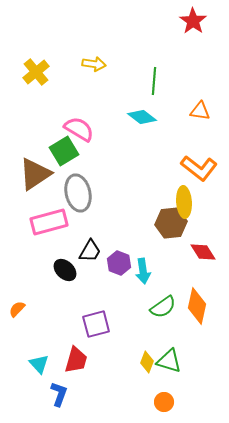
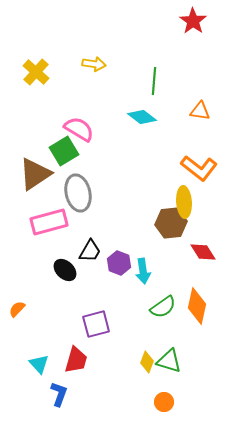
yellow cross: rotated 8 degrees counterclockwise
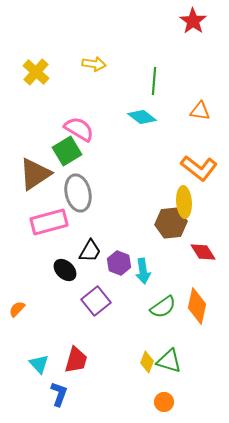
green square: moved 3 px right
purple square: moved 23 px up; rotated 24 degrees counterclockwise
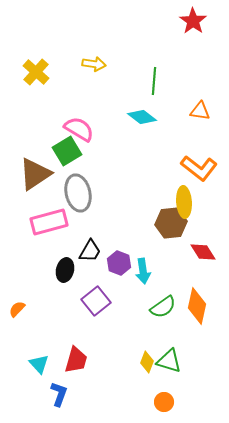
black ellipse: rotated 60 degrees clockwise
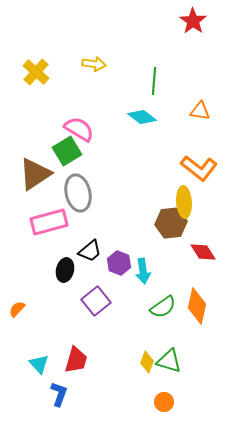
black trapezoid: rotated 20 degrees clockwise
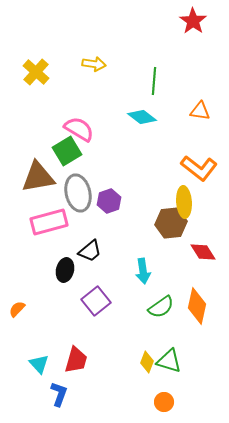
brown triangle: moved 3 px right, 3 px down; rotated 24 degrees clockwise
purple hexagon: moved 10 px left, 62 px up; rotated 20 degrees clockwise
green semicircle: moved 2 px left
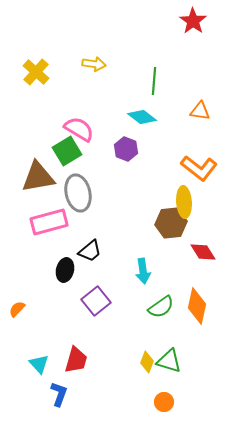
purple hexagon: moved 17 px right, 52 px up; rotated 20 degrees counterclockwise
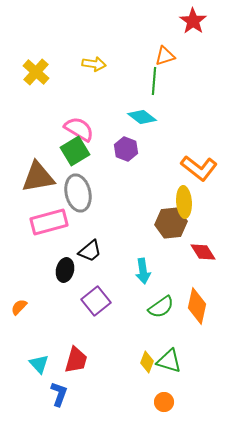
orange triangle: moved 35 px left, 55 px up; rotated 25 degrees counterclockwise
green square: moved 8 px right
orange semicircle: moved 2 px right, 2 px up
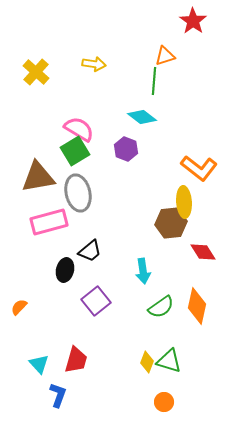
blue L-shape: moved 1 px left, 1 px down
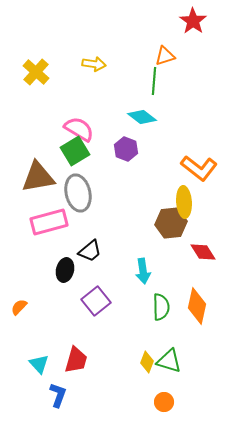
green semicircle: rotated 56 degrees counterclockwise
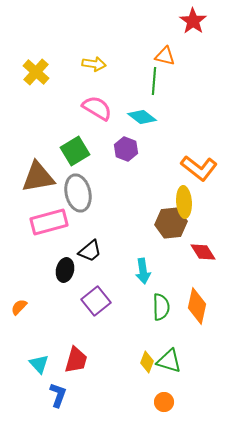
orange triangle: rotated 30 degrees clockwise
pink semicircle: moved 18 px right, 21 px up
